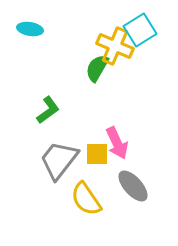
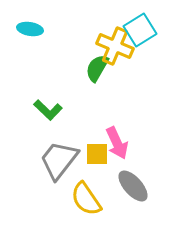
green L-shape: rotated 80 degrees clockwise
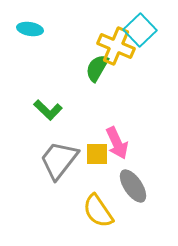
cyan square: rotated 12 degrees counterclockwise
yellow cross: moved 1 px right
gray ellipse: rotated 8 degrees clockwise
yellow semicircle: moved 12 px right, 12 px down
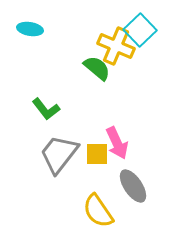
green semicircle: rotated 100 degrees clockwise
green L-shape: moved 2 px left, 1 px up; rotated 8 degrees clockwise
gray trapezoid: moved 6 px up
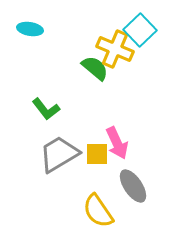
yellow cross: moved 1 px left, 3 px down
green semicircle: moved 2 px left
gray trapezoid: rotated 21 degrees clockwise
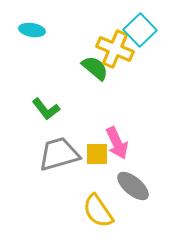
cyan ellipse: moved 2 px right, 1 px down
gray trapezoid: rotated 15 degrees clockwise
gray ellipse: rotated 16 degrees counterclockwise
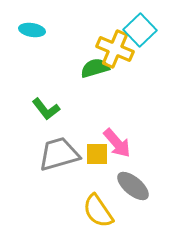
green semicircle: rotated 56 degrees counterclockwise
pink arrow: rotated 16 degrees counterclockwise
